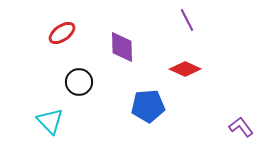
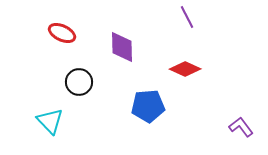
purple line: moved 3 px up
red ellipse: rotated 60 degrees clockwise
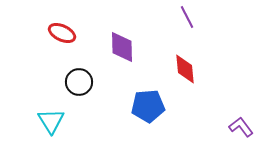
red diamond: rotated 60 degrees clockwise
cyan triangle: moved 1 px right; rotated 12 degrees clockwise
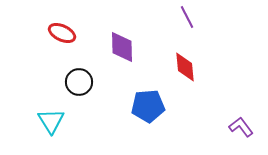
red diamond: moved 2 px up
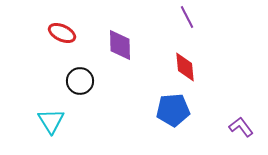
purple diamond: moved 2 px left, 2 px up
black circle: moved 1 px right, 1 px up
blue pentagon: moved 25 px right, 4 px down
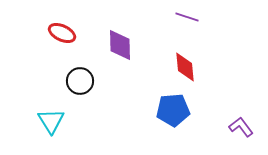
purple line: rotated 45 degrees counterclockwise
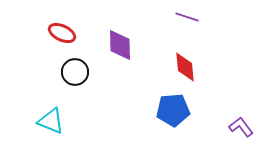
black circle: moved 5 px left, 9 px up
cyan triangle: rotated 36 degrees counterclockwise
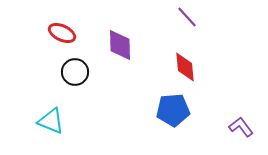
purple line: rotated 30 degrees clockwise
